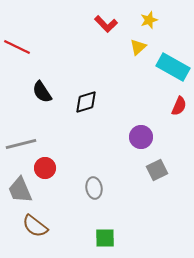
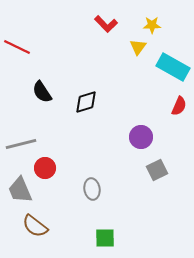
yellow star: moved 3 px right, 5 px down; rotated 18 degrees clockwise
yellow triangle: rotated 12 degrees counterclockwise
gray ellipse: moved 2 px left, 1 px down
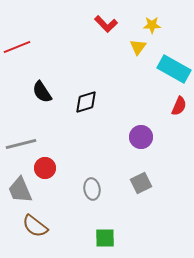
red line: rotated 48 degrees counterclockwise
cyan rectangle: moved 1 px right, 2 px down
gray square: moved 16 px left, 13 px down
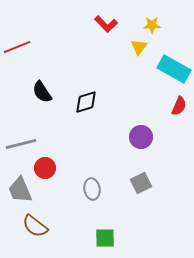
yellow triangle: moved 1 px right
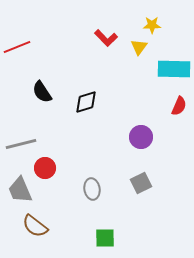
red L-shape: moved 14 px down
cyan rectangle: rotated 28 degrees counterclockwise
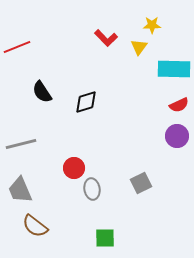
red semicircle: moved 1 px up; rotated 42 degrees clockwise
purple circle: moved 36 px right, 1 px up
red circle: moved 29 px right
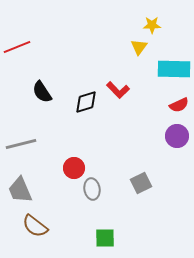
red L-shape: moved 12 px right, 52 px down
